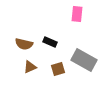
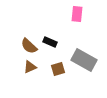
brown semicircle: moved 5 px right, 2 px down; rotated 30 degrees clockwise
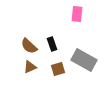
black rectangle: moved 2 px right, 2 px down; rotated 48 degrees clockwise
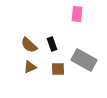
brown semicircle: moved 1 px up
brown square: rotated 16 degrees clockwise
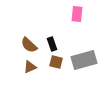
gray rectangle: rotated 45 degrees counterclockwise
brown square: moved 2 px left, 7 px up; rotated 16 degrees clockwise
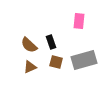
pink rectangle: moved 2 px right, 7 px down
black rectangle: moved 1 px left, 2 px up
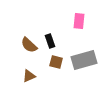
black rectangle: moved 1 px left, 1 px up
brown triangle: moved 1 px left, 9 px down
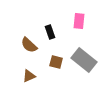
black rectangle: moved 9 px up
gray rectangle: rotated 55 degrees clockwise
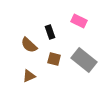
pink rectangle: rotated 70 degrees counterclockwise
brown square: moved 2 px left, 3 px up
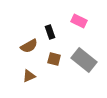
brown semicircle: moved 1 px down; rotated 72 degrees counterclockwise
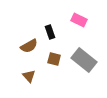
pink rectangle: moved 1 px up
brown triangle: rotated 48 degrees counterclockwise
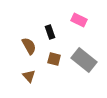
brown semicircle: rotated 90 degrees counterclockwise
